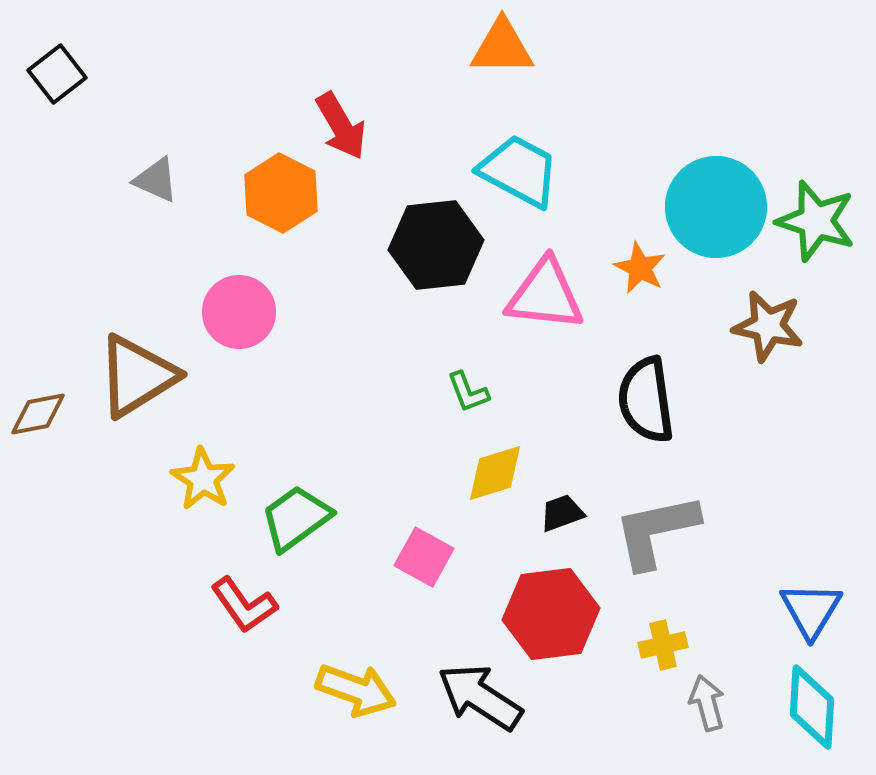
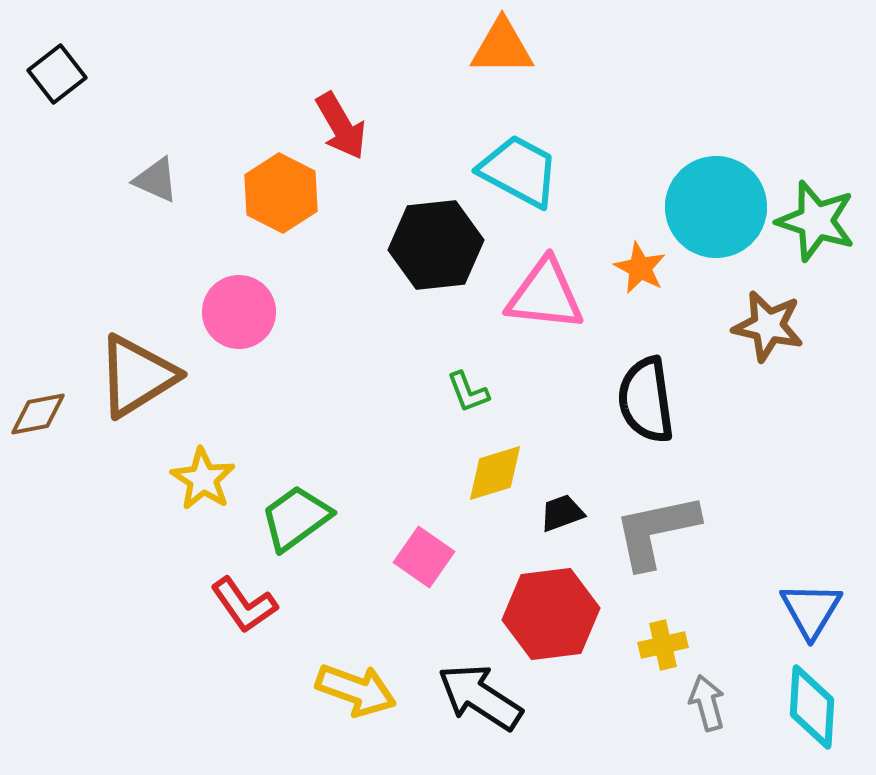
pink square: rotated 6 degrees clockwise
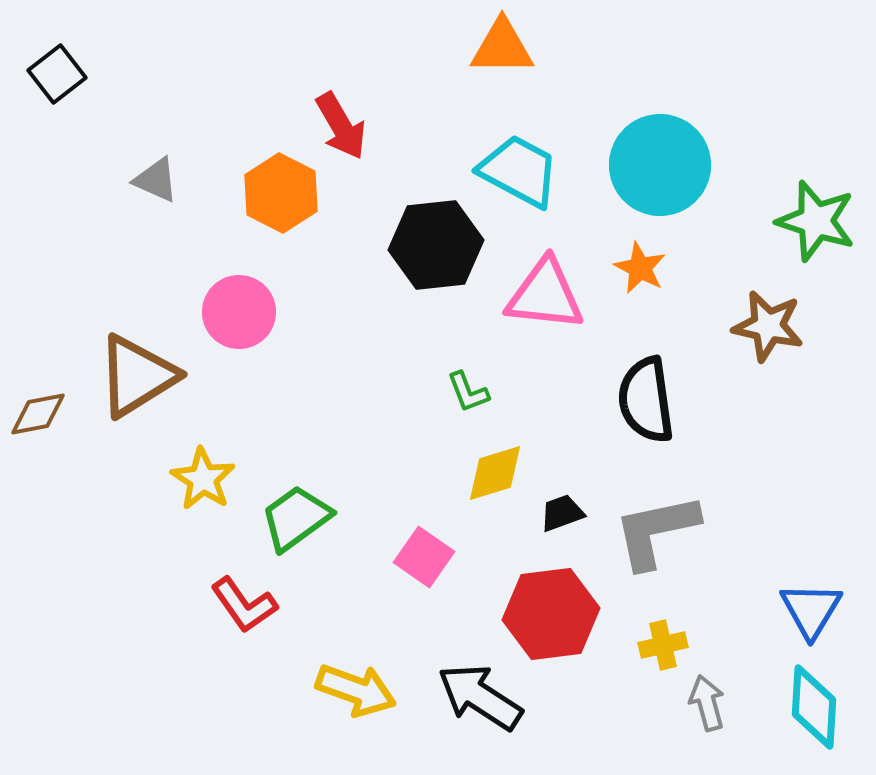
cyan circle: moved 56 px left, 42 px up
cyan diamond: moved 2 px right
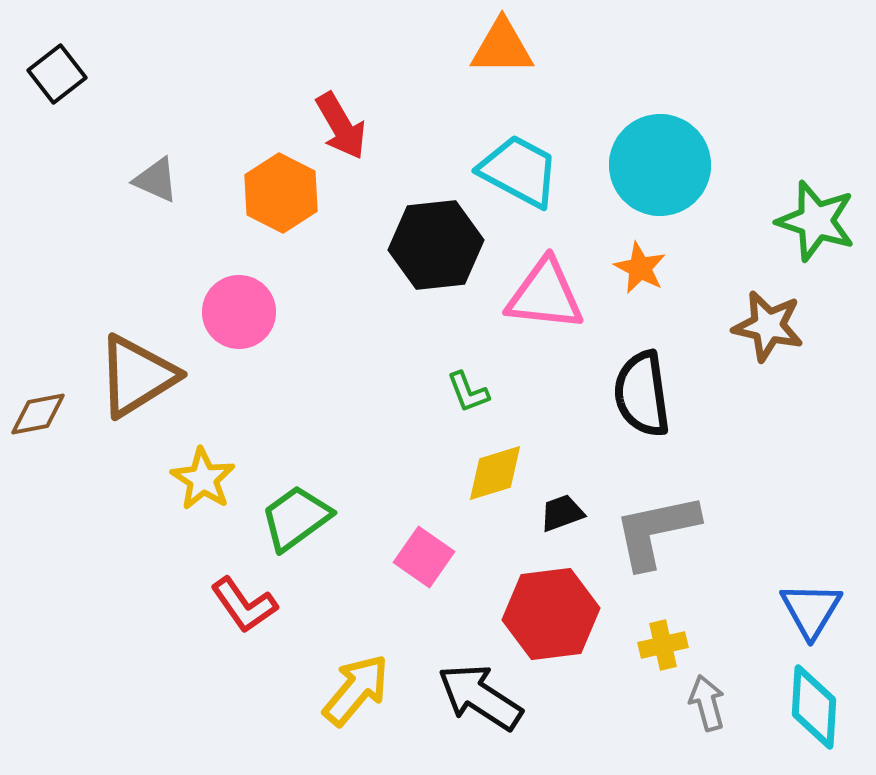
black semicircle: moved 4 px left, 6 px up
yellow arrow: rotated 70 degrees counterclockwise
